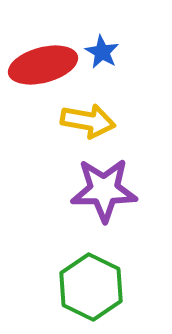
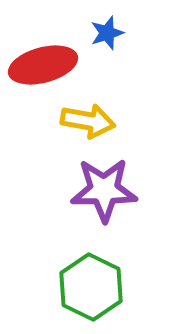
blue star: moved 5 px right, 19 px up; rotated 24 degrees clockwise
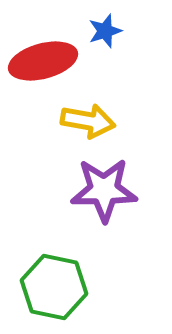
blue star: moved 2 px left, 2 px up
red ellipse: moved 4 px up
green hexagon: moved 37 px left; rotated 14 degrees counterclockwise
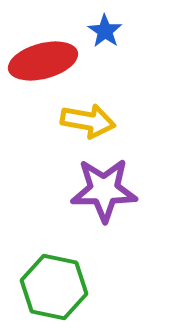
blue star: rotated 20 degrees counterclockwise
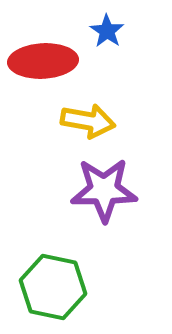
blue star: moved 2 px right
red ellipse: rotated 12 degrees clockwise
green hexagon: moved 1 px left
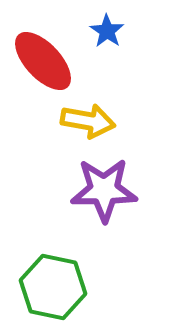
red ellipse: rotated 50 degrees clockwise
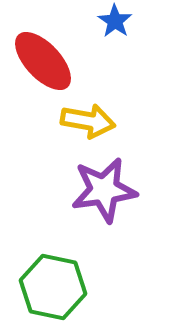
blue star: moved 8 px right, 10 px up
purple star: rotated 8 degrees counterclockwise
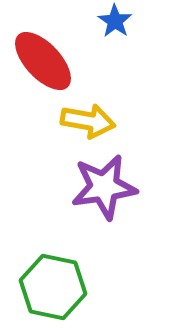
purple star: moved 3 px up
